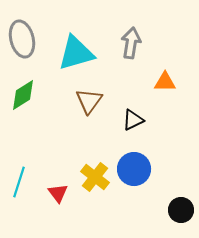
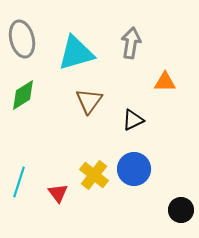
yellow cross: moved 1 px left, 2 px up
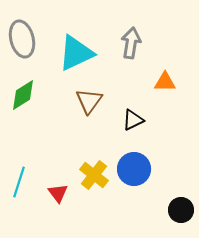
cyan triangle: rotated 9 degrees counterclockwise
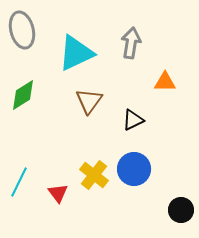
gray ellipse: moved 9 px up
cyan line: rotated 8 degrees clockwise
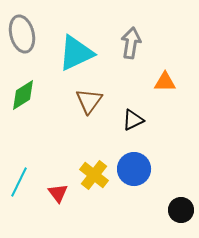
gray ellipse: moved 4 px down
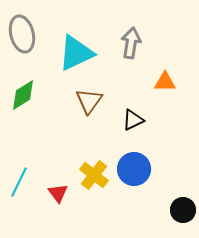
black circle: moved 2 px right
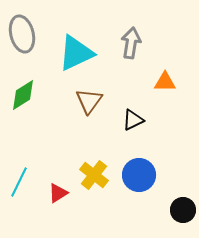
blue circle: moved 5 px right, 6 px down
red triangle: rotated 35 degrees clockwise
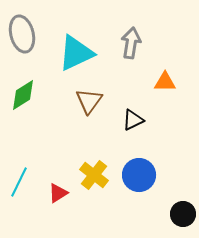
black circle: moved 4 px down
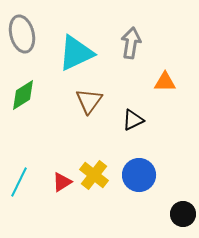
red triangle: moved 4 px right, 11 px up
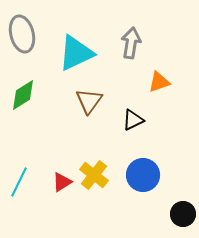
orange triangle: moved 6 px left; rotated 20 degrees counterclockwise
blue circle: moved 4 px right
